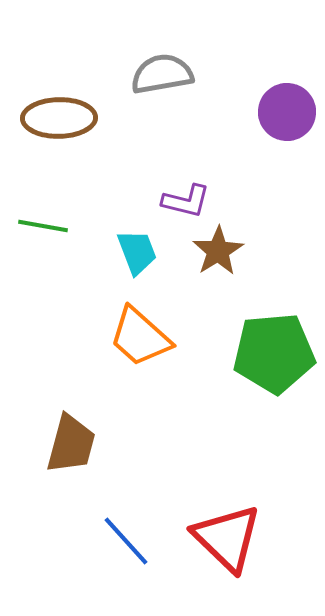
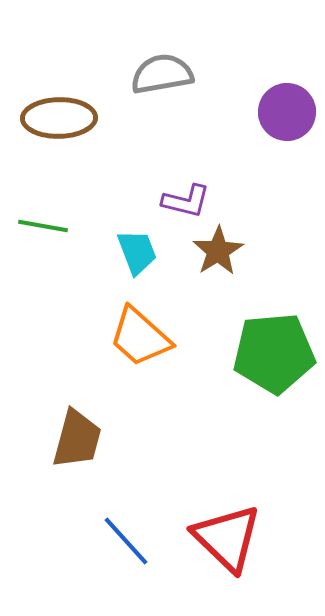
brown trapezoid: moved 6 px right, 5 px up
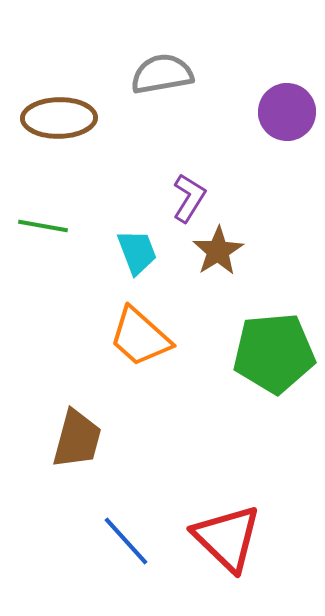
purple L-shape: moved 3 px right, 3 px up; rotated 72 degrees counterclockwise
